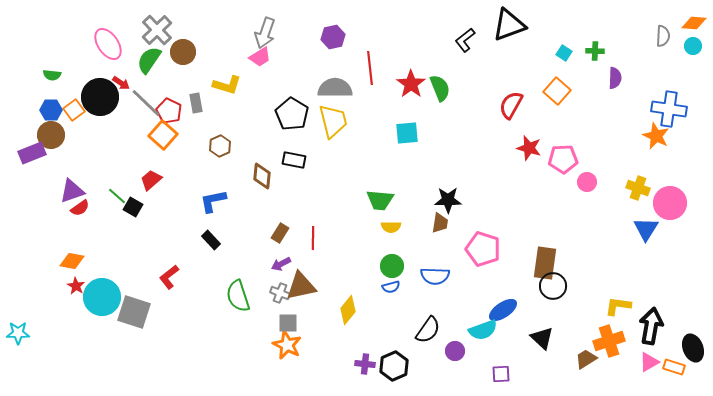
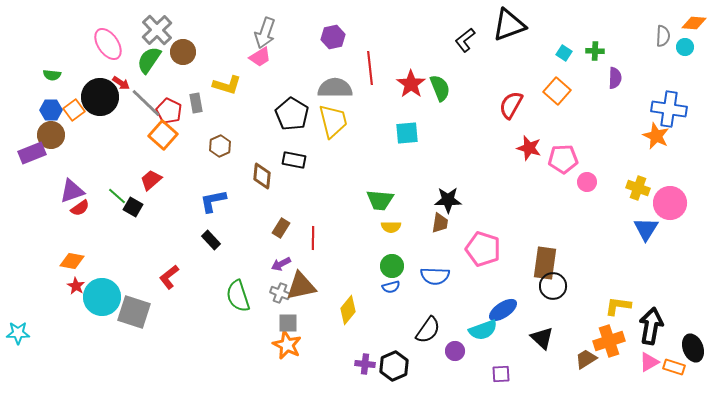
cyan circle at (693, 46): moved 8 px left, 1 px down
brown rectangle at (280, 233): moved 1 px right, 5 px up
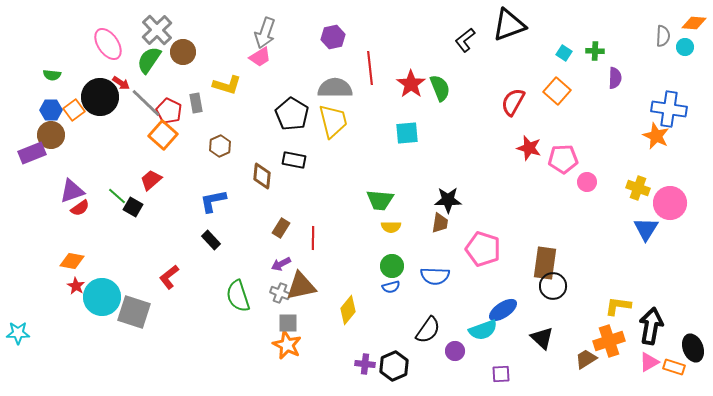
red semicircle at (511, 105): moved 2 px right, 3 px up
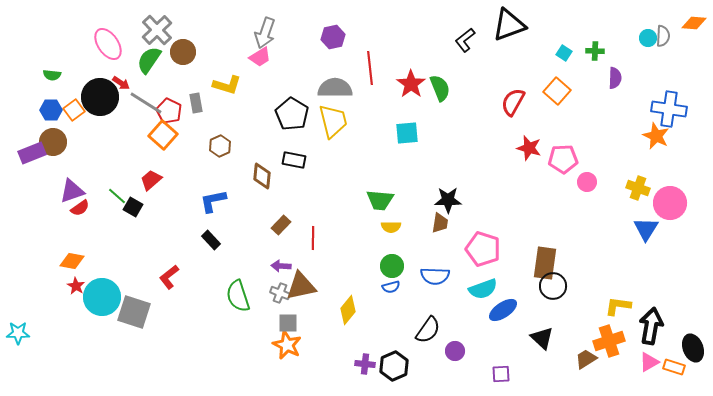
cyan circle at (685, 47): moved 37 px left, 9 px up
gray line at (146, 103): rotated 12 degrees counterclockwise
brown circle at (51, 135): moved 2 px right, 7 px down
brown rectangle at (281, 228): moved 3 px up; rotated 12 degrees clockwise
purple arrow at (281, 264): moved 2 px down; rotated 30 degrees clockwise
cyan semicircle at (483, 330): moved 41 px up
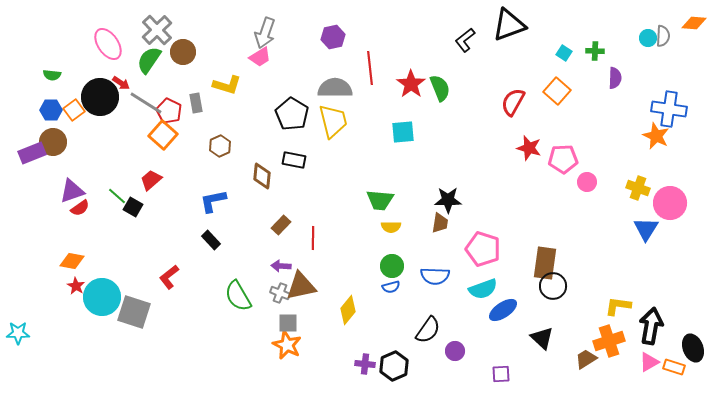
cyan square at (407, 133): moved 4 px left, 1 px up
green semicircle at (238, 296): rotated 12 degrees counterclockwise
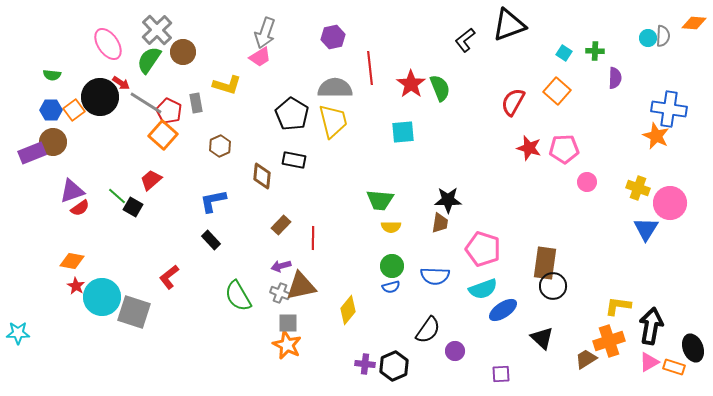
pink pentagon at (563, 159): moved 1 px right, 10 px up
purple arrow at (281, 266): rotated 18 degrees counterclockwise
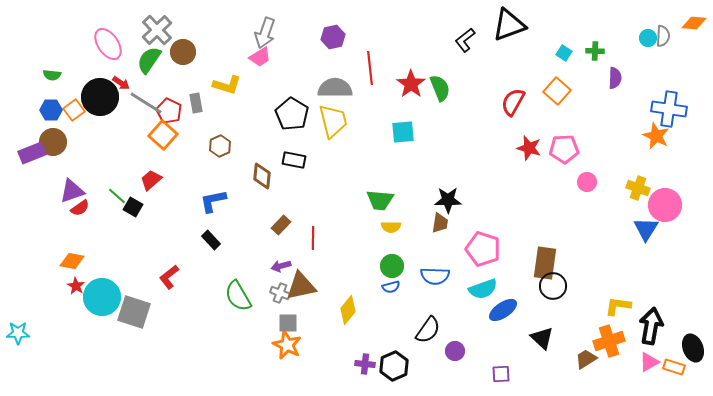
pink circle at (670, 203): moved 5 px left, 2 px down
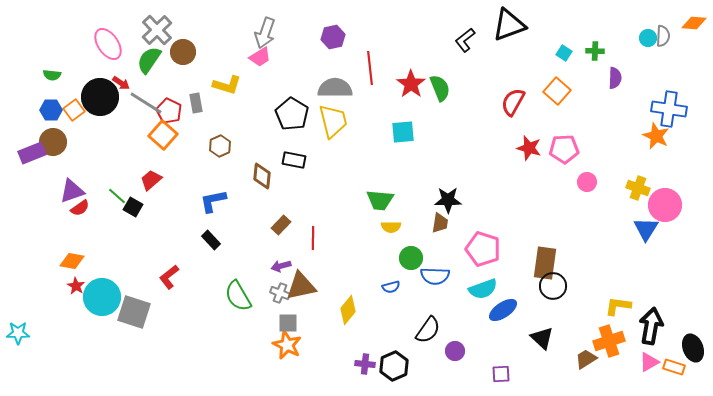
green circle at (392, 266): moved 19 px right, 8 px up
